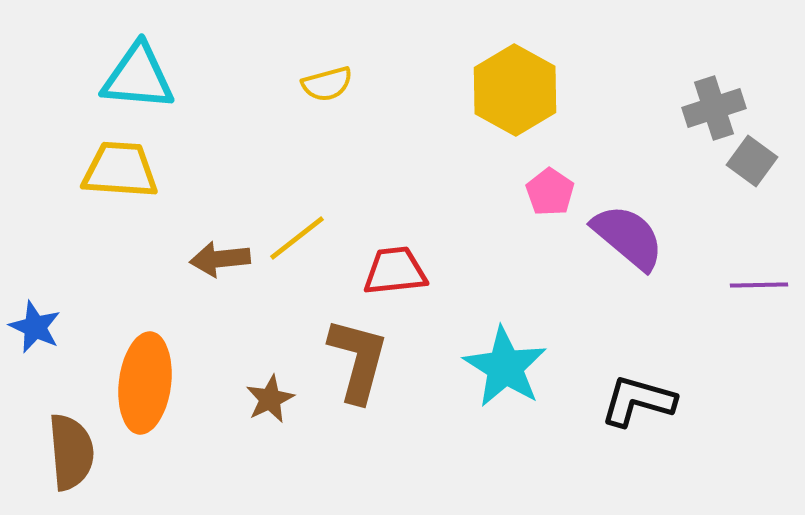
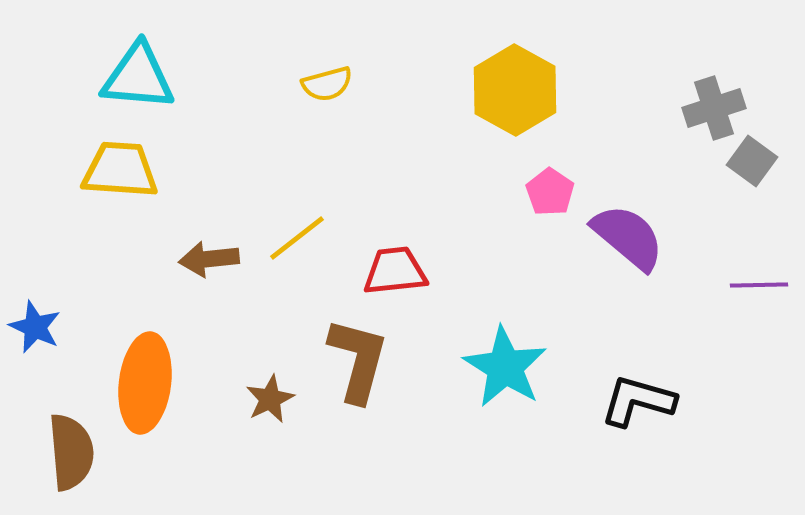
brown arrow: moved 11 px left
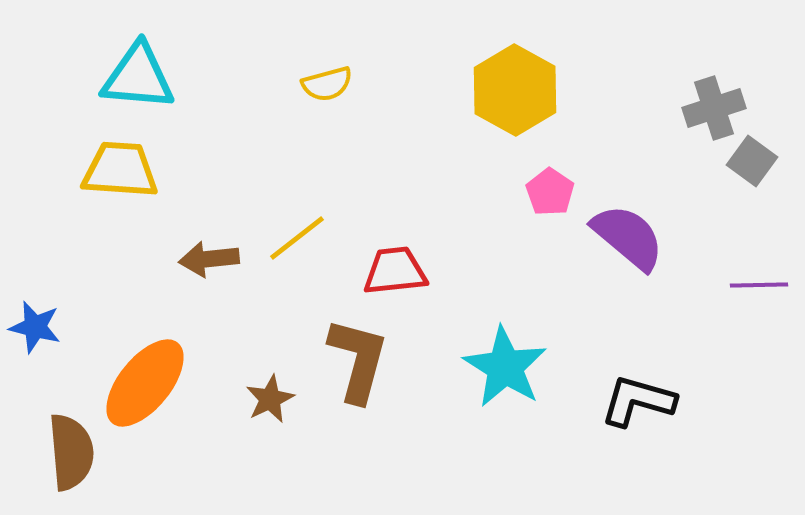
blue star: rotated 10 degrees counterclockwise
orange ellipse: rotated 32 degrees clockwise
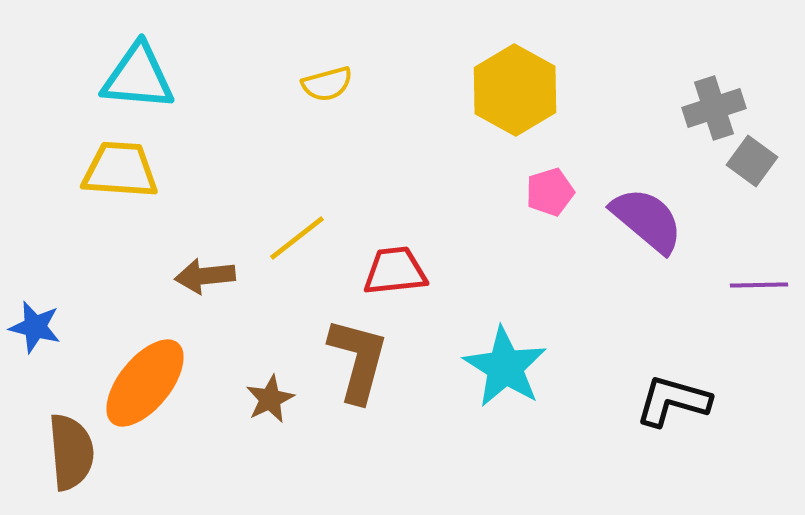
pink pentagon: rotated 21 degrees clockwise
purple semicircle: moved 19 px right, 17 px up
brown arrow: moved 4 px left, 17 px down
black L-shape: moved 35 px right
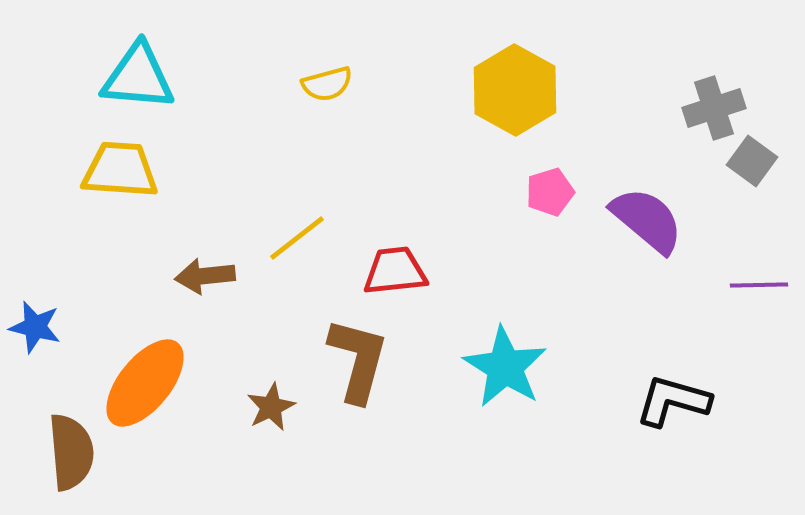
brown star: moved 1 px right, 8 px down
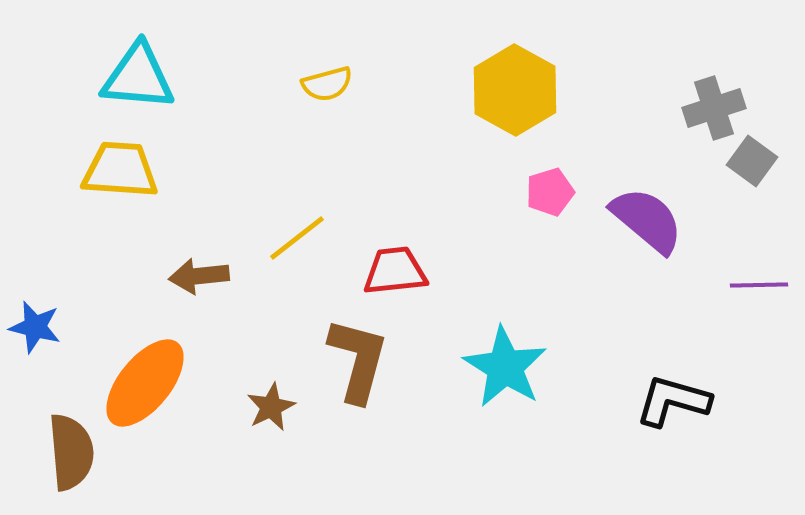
brown arrow: moved 6 px left
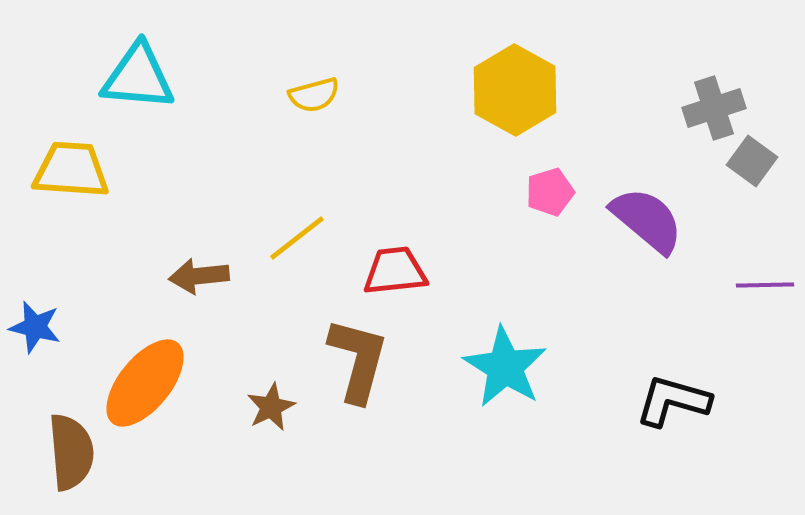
yellow semicircle: moved 13 px left, 11 px down
yellow trapezoid: moved 49 px left
purple line: moved 6 px right
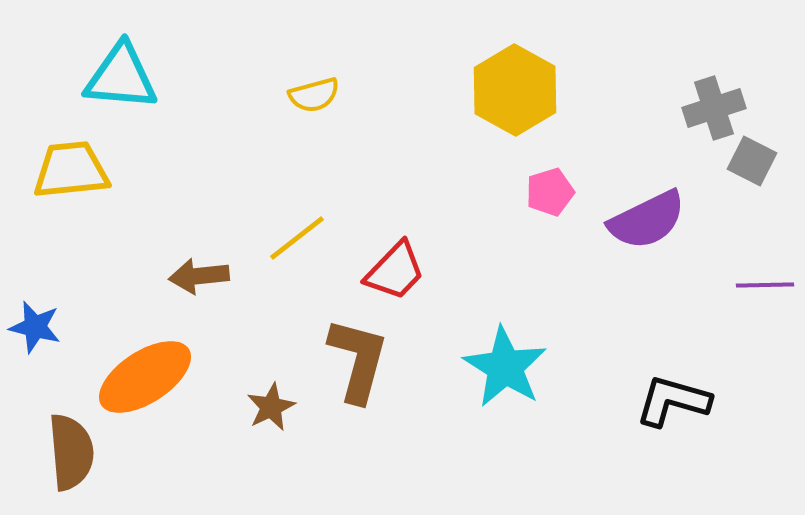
cyan triangle: moved 17 px left
gray square: rotated 9 degrees counterclockwise
yellow trapezoid: rotated 10 degrees counterclockwise
purple semicircle: rotated 114 degrees clockwise
red trapezoid: rotated 140 degrees clockwise
orange ellipse: moved 6 px up; rotated 18 degrees clockwise
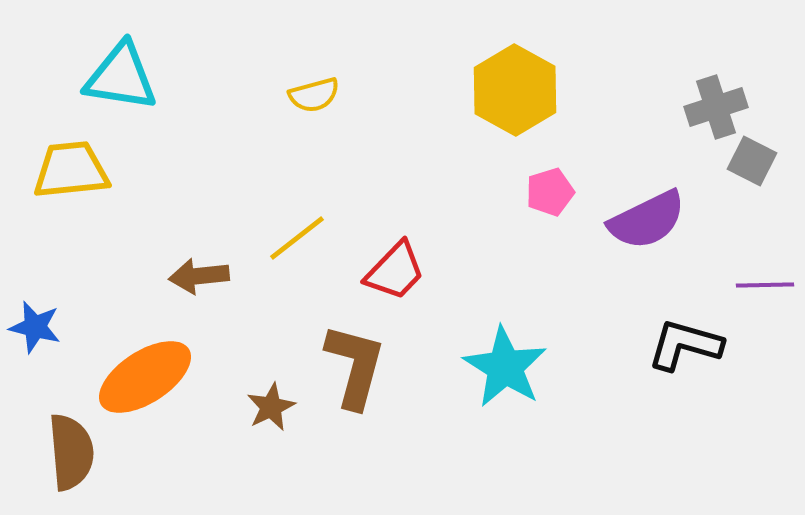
cyan triangle: rotated 4 degrees clockwise
gray cross: moved 2 px right, 1 px up
brown L-shape: moved 3 px left, 6 px down
black L-shape: moved 12 px right, 56 px up
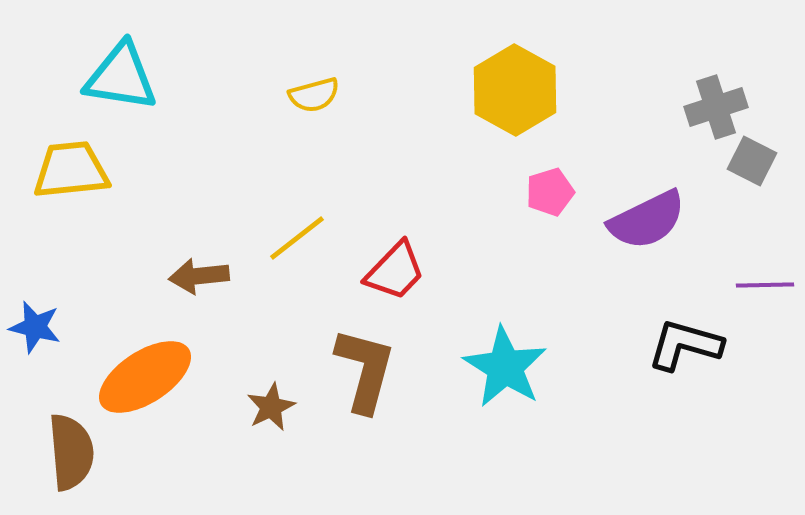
brown L-shape: moved 10 px right, 4 px down
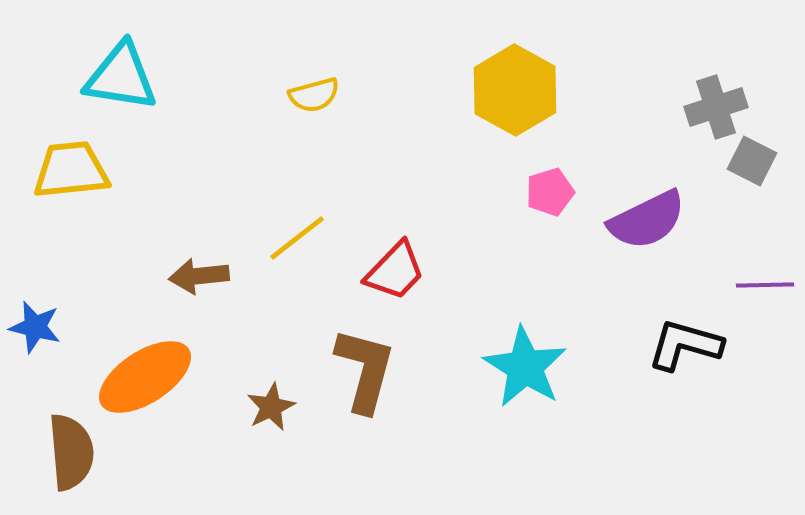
cyan star: moved 20 px right
